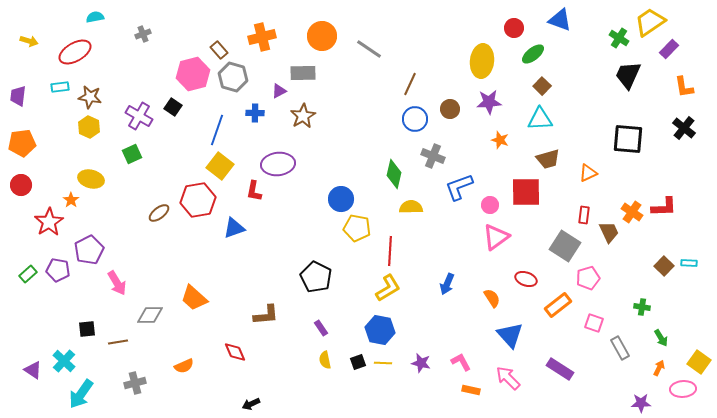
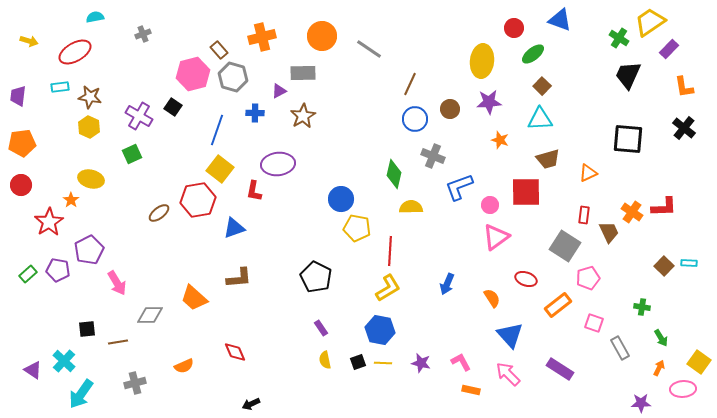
yellow square at (220, 166): moved 3 px down
brown L-shape at (266, 315): moved 27 px left, 37 px up
pink arrow at (508, 378): moved 4 px up
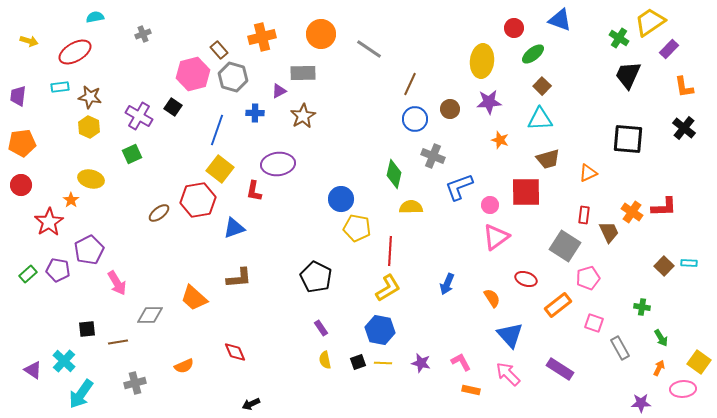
orange circle at (322, 36): moved 1 px left, 2 px up
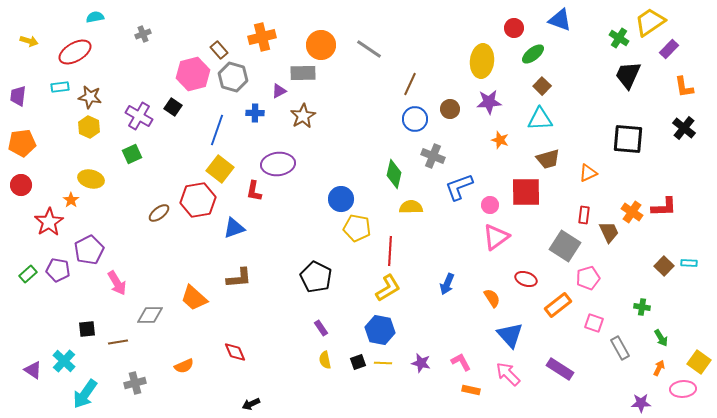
orange circle at (321, 34): moved 11 px down
cyan arrow at (81, 394): moved 4 px right
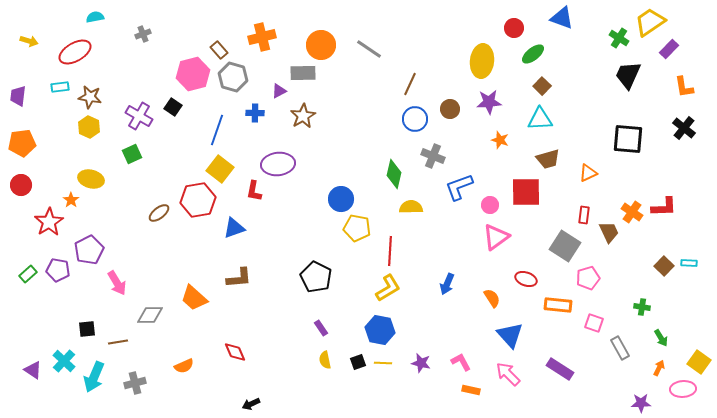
blue triangle at (560, 20): moved 2 px right, 2 px up
orange rectangle at (558, 305): rotated 44 degrees clockwise
cyan arrow at (85, 394): moved 9 px right, 17 px up; rotated 12 degrees counterclockwise
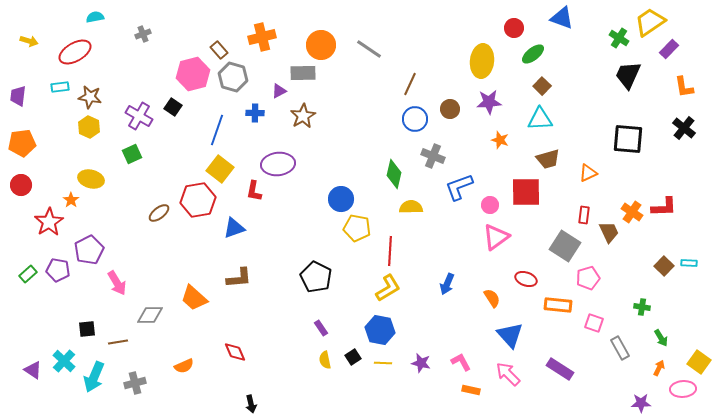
black square at (358, 362): moved 5 px left, 5 px up; rotated 14 degrees counterclockwise
black arrow at (251, 404): rotated 78 degrees counterclockwise
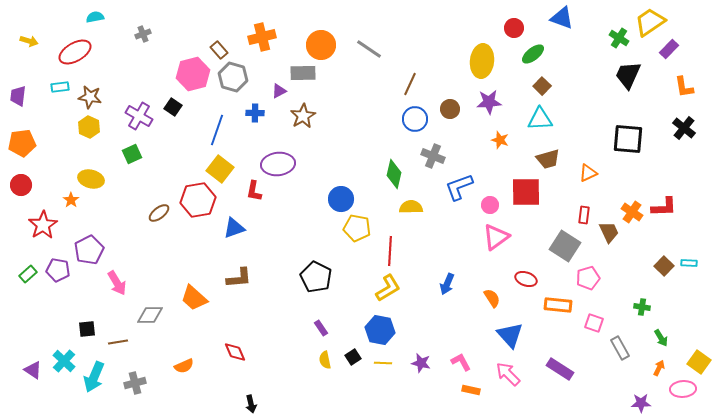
red star at (49, 222): moved 6 px left, 3 px down
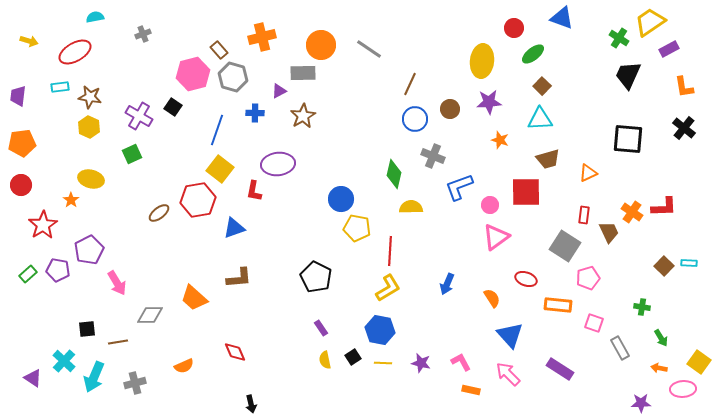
purple rectangle at (669, 49): rotated 18 degrees clockwise
orange arrow at (659, 368): rotated 105 degrees counterclockwise
purple triangle at (33, 370): moved 8 px down
